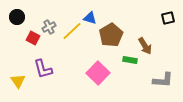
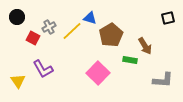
purple L-shape: rotated 15 degrees counterclockwise
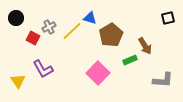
black circle: moved 1 px left, 1 px down
green rectangle: rotated 32 degrees counterclockwise
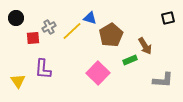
red square: rotated 32 degrees counterclockwise
purple L-shape: rotated 35 degrees clockwise
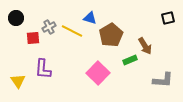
yellow line: rotated 70 degrees clockwise
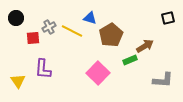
brown arrow: rotated 90 degrees counterclockwise
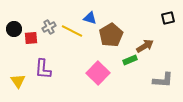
black circle: moved 2 px left, 11 px down
red square: moved 2 px left
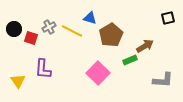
red square: rotated 24 degrees clockwise
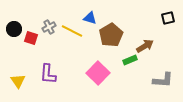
purple L-shape: moved 5 px right, 5 px down
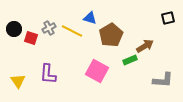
gray cross: moved 1 px down
pink square: moved 1 px left, 2 px up; rotated 15 degrees counterclockwise
